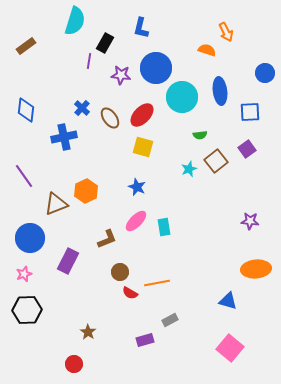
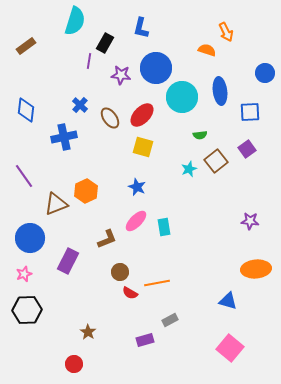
blue cross at (82, 108): moved 2 px left, 3 px up
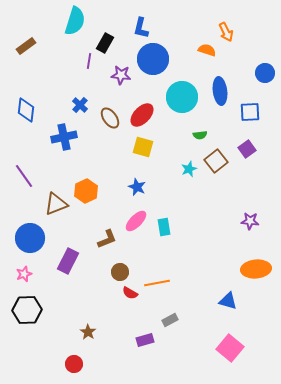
blue circle at (156, 68): moved 3 px left, 9 px up
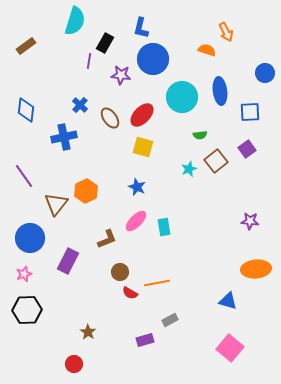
brown triangle at (56, 204): rotated 30 degrees counterclockwise
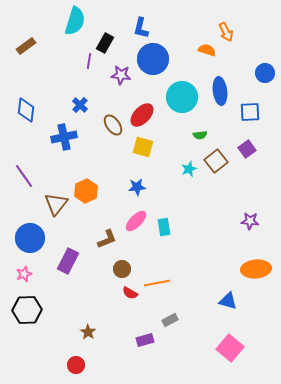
brown ellipse at (110, 118): moved 3 px right, 7 px down
blue star at (137, 187): rotated 30 degrees counterclockwise
brown circle at (120, 272): moved 2 px right, 3 px up
red circle at (74, 364): moved 2 px right, 1 px down
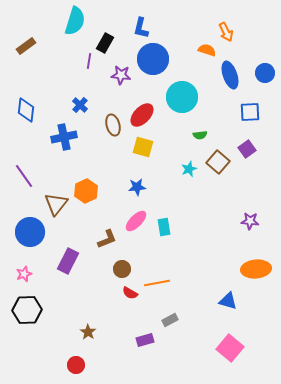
blue ellipse at (220, 91): moved 10 px right, 16 px up; rotated 12 degrees counterclockwise
brown ellipse at (113, 125): rotated 20 degrees clockwise
brown square at (216, 161): moved 2 px right, 1 px down; rotated 10 degrees counterclockwise
blue circle at (30, 238): moved 6 px up
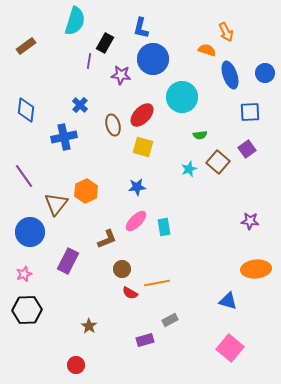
brown star at (88, 332): moved 1 px right, 6 px up
